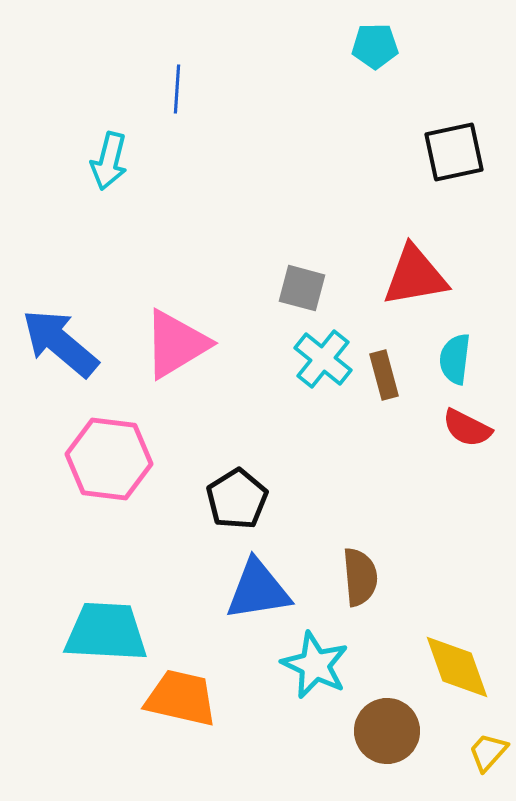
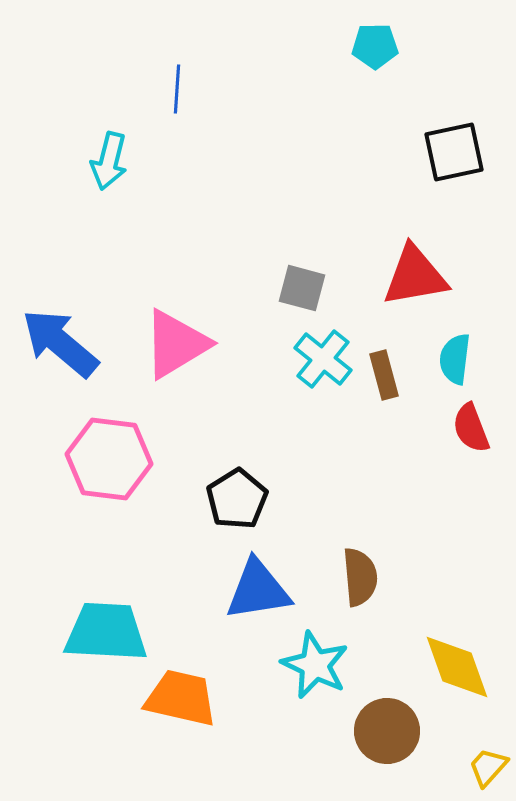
red semicircle: moved 4 px right; rotated 42 degrees clockwise
yellow trapezoid: moved 15 px down
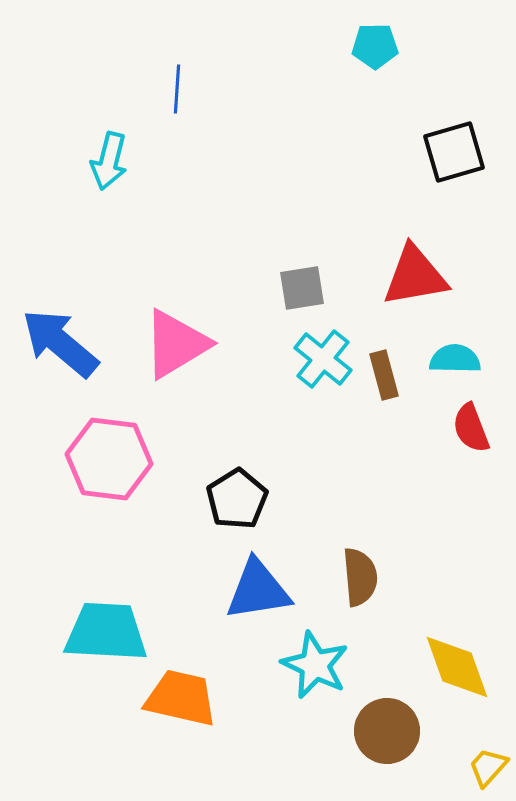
black square: rotated 4 degrees counterclockwise
gray square: rotated 24 degrees counterclockwise
cyan semicircle: rotated 84 degrees clockwise
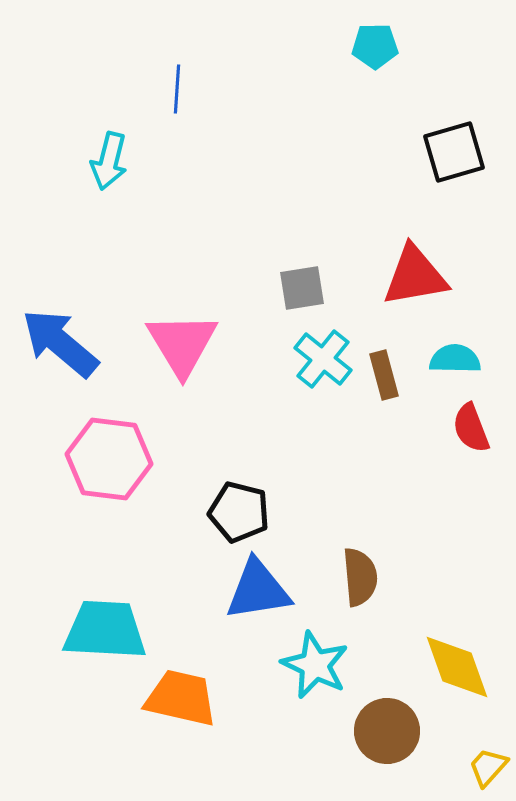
pink triangle: moved 6 px right; rotated 30 degrees counterclockwise
black pentagon: moved 2 px right, 13 px down; rotated 26 degrees counterclockwise
cyan trapezoid: moved 1 px left, 2 px up
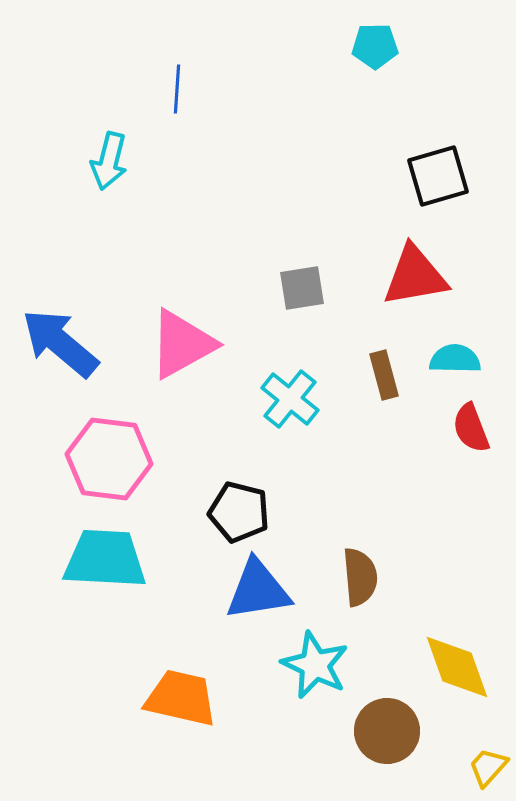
black square: moved 16 px left, 24 px down
pink triangle: rotated 32 degrees clockwise
cyan cross: moved 33 px left, 40 px down
cyan trapezoid: moved 71 px up
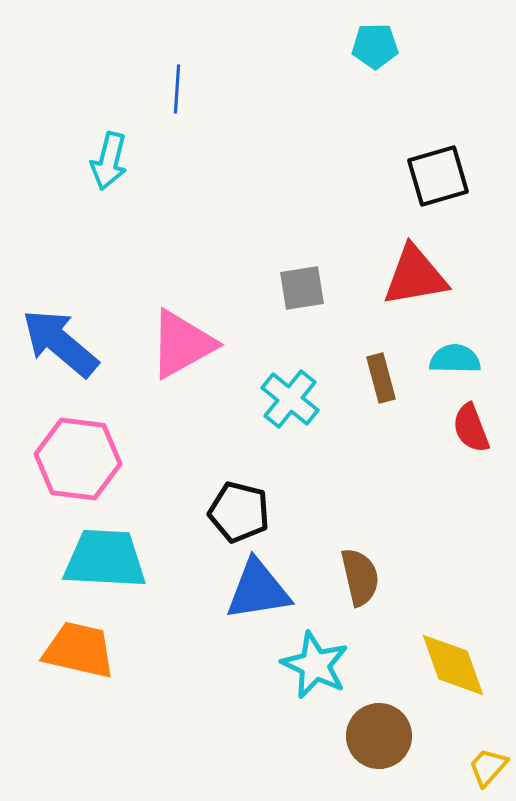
brown rectangle: moved 3 px left, 3 px down
pink hexagon: moved 31 px left
brown semicircle: rotated 8 degrees counterclockwise
yellow diamond: moved 4 px left, 2 px up
orange trapezoid: moved 102 px left, 48 px up
brown circle: moved 8 px left, 5 px down
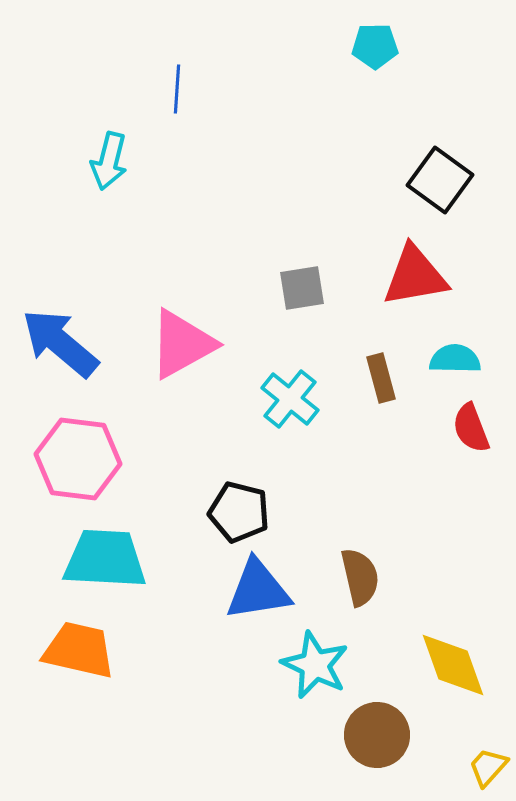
black square: moved 2 px right, 4 px down; rotated 38 degrees counterclockwise
brown circle: moved 2 px left, 1 px up
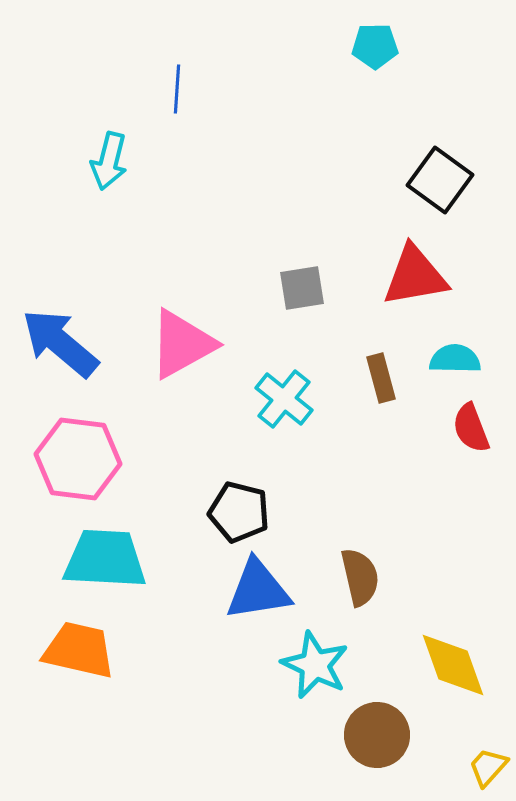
cyan cross: moved 6 px left
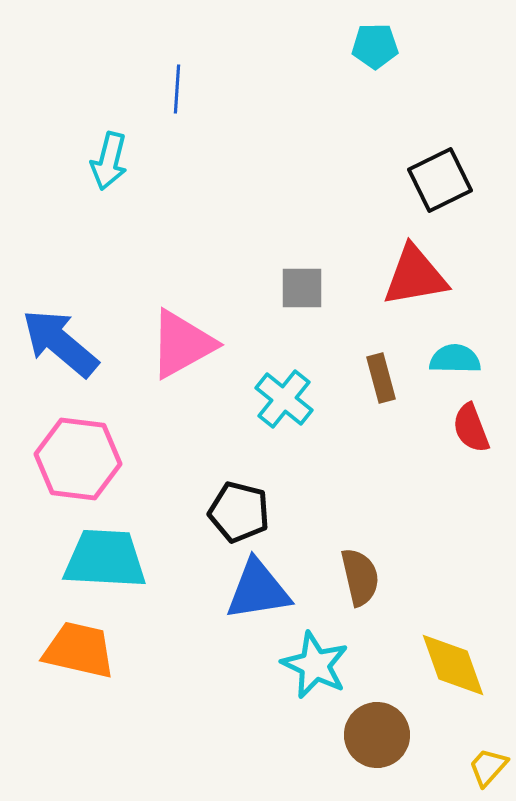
black square: rotated 28 degrees clockwise
gray square: rotated 9 degrees clockwise
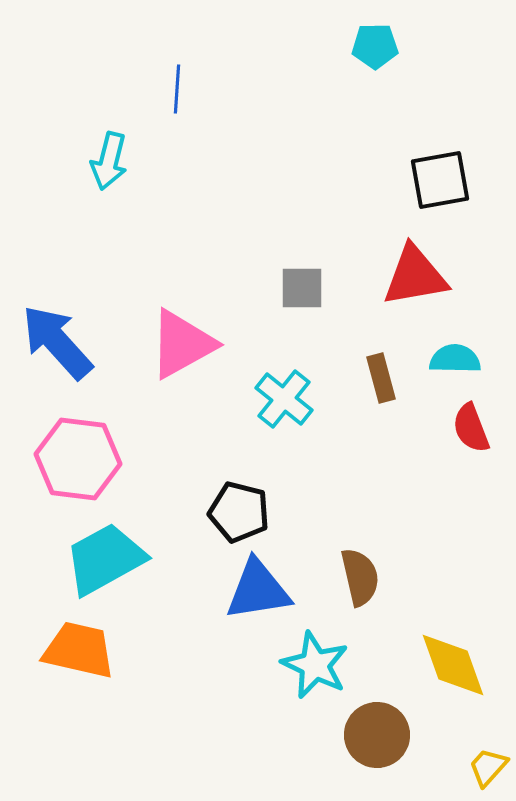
black square: rotated 16 degrees clockwise
blue arrow: moved 3 px left, 1 px up; rotated 8 degrees clockwise
cyan trapezoid: rotated 32 degrees counterclockwise
